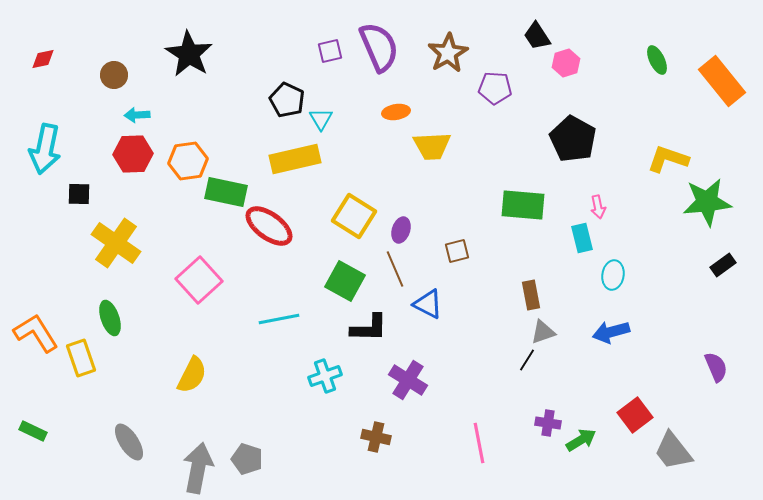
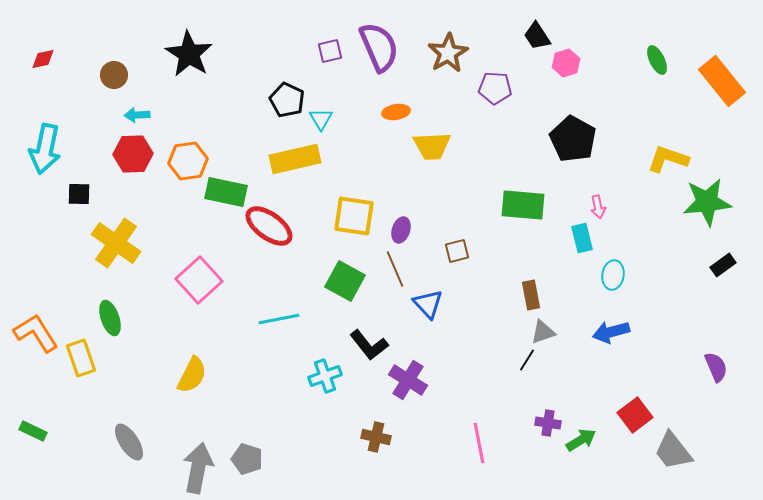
yellow square at (354, 216): rotated 24 degrees counterclockwise
blue triangle at (428, 304): rotated 20 degrees clockwise
black L-shape at (369, 328): moved 17 px down; rotated 51 degrees clockwise
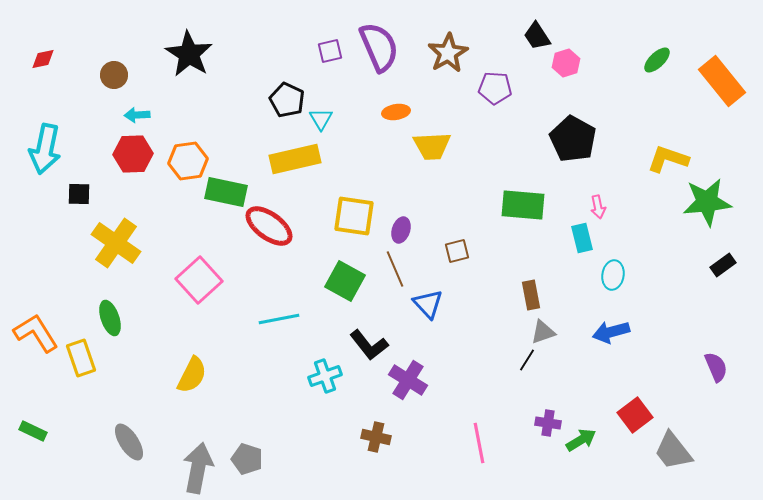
green ellipse at (657, 60): rotated 72 degrees clockwise
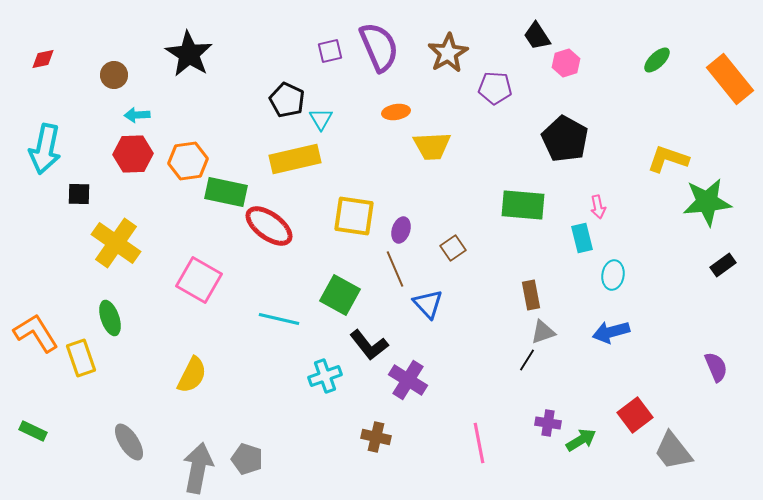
orange rectangle at (722, 81): moved 8 px right, 2 px up
black pentagon at (573, 139): moved 8 px left
brown square at (457, 251): moved 4 px left, 3 px up; rotated 20 degrees counterclockwise
pink square at (199, 280): rotated 18 degrees counterclockwise
green square at (345, 281): moved 5 px left, 14 px down
cyan line at (279, 319): rotated 24 degrees clockwise
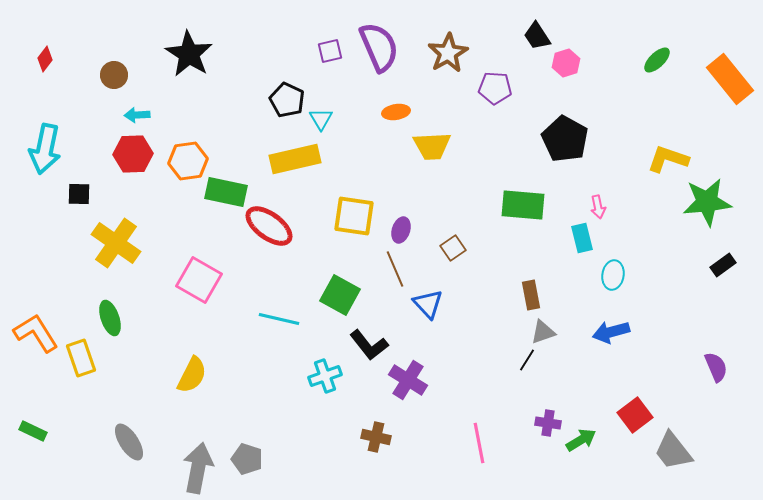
red diamond at (43, 59): moved 2 px right; rotated 40 degrees counterclockwise
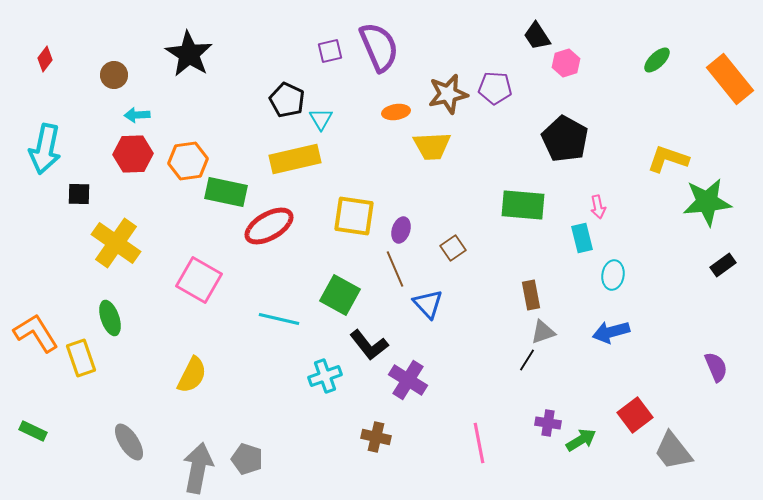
brown star at (448, 53): moved 41 px down; rotated 18 degrees clockwise
red ellipse at (269, 226): rotated 66 degrees counterclockwise
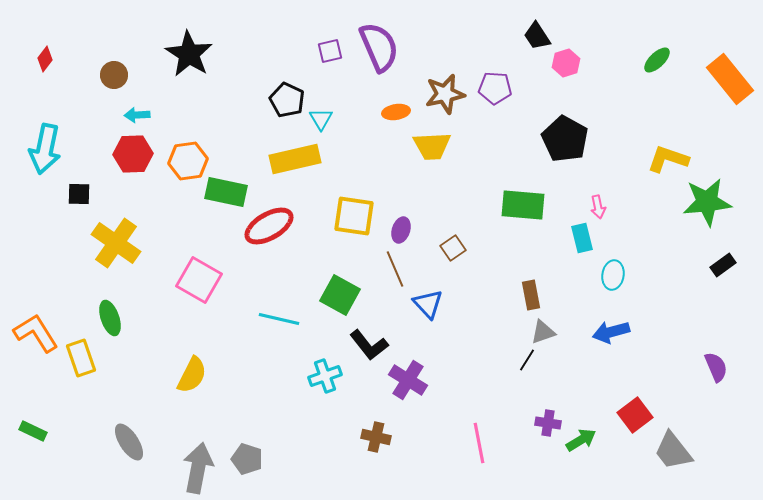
brown star at (448, 94): moved 3 px left
